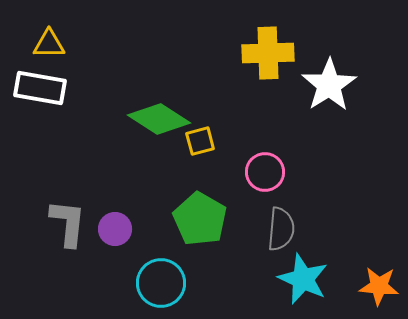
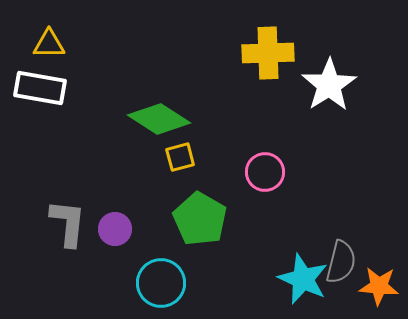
yellow square: moved 20 px left, 16 px down
gray semicircle: moved 60 px right, 33 px down; rotated 9 degrees clockwise
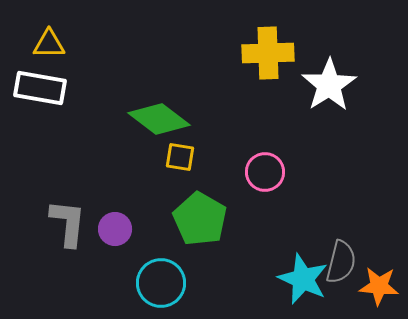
green diamond: rotated 4 degrees clockwise
yellow square: rotated 24 degrees clockwise
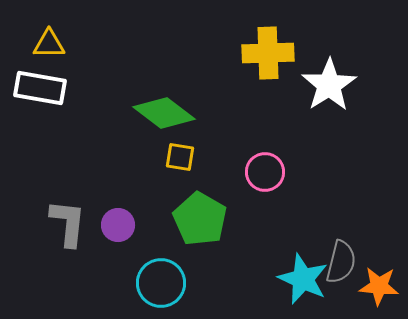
green diamond: moved 5 px right, 6 px up
purple circle: moved 3 px right, 4 px up
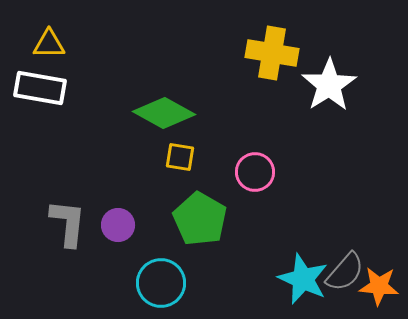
yellow cross: moved 4 px right; rotated 12 degrees clockwise
green diamond: rotated 8 degrees counterclockwise
pink circle: moved 10 px left
gray semicircle: moved 4 px right, 10 px down; rotated 27 degrees clockwise
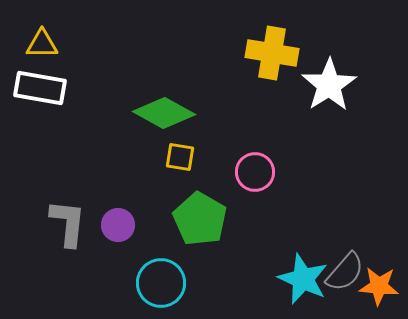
yellow triangle: moved 7 px left
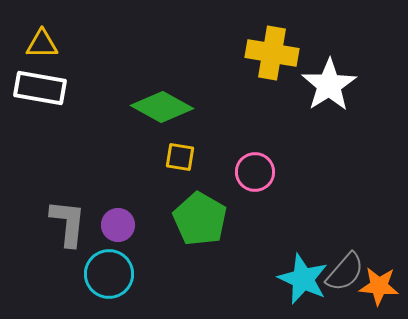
green diamond: moved 2 px left, 6 px up
cyan circle: moved 52 px left, 9 px up
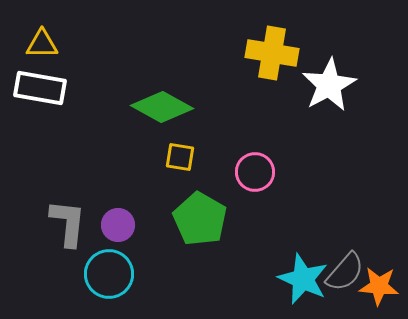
white star: rotated 4 degrees clockwise
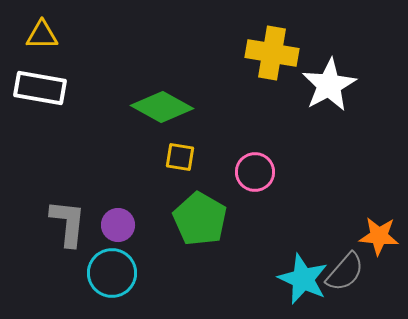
yellow triangle: moved 9 px up
cyan circle: moved 3 px right, 1 px up
orange star: moved 50 px up
